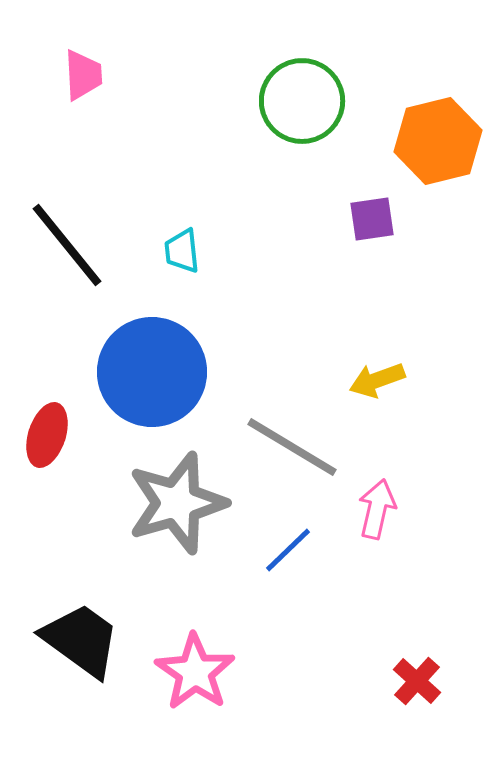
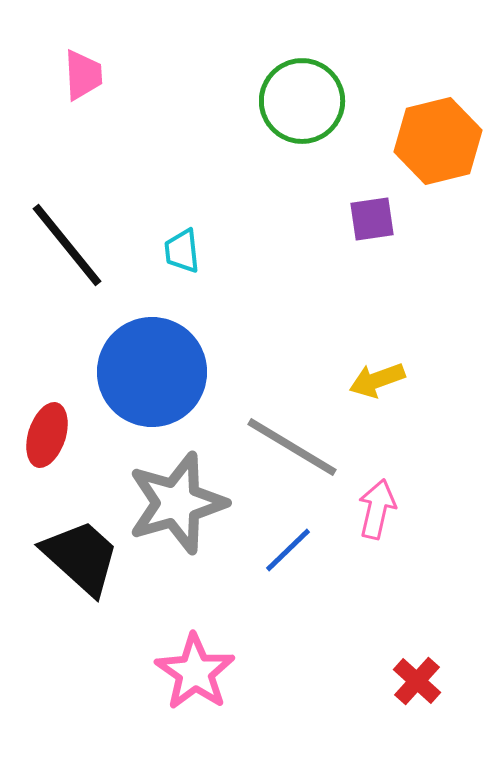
black trapezoid: moved 83 px up; rotated 6 degrees clockwise
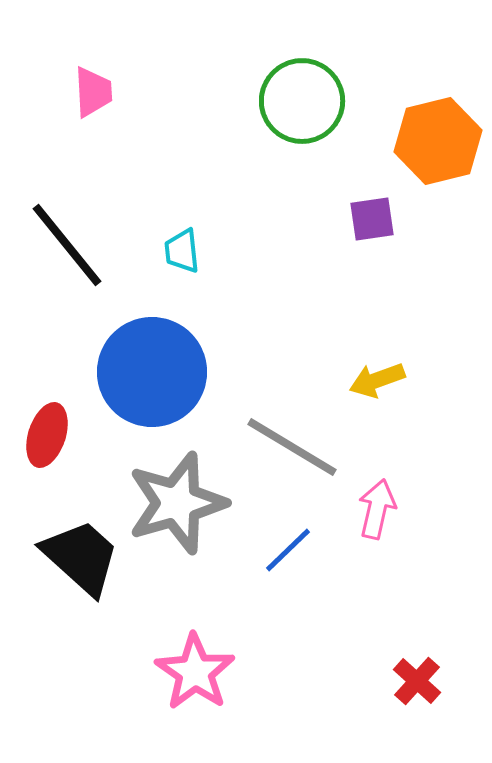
pink trapezoid: moved 10 px right, 17 px down
